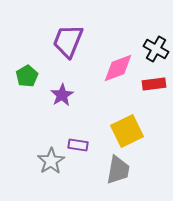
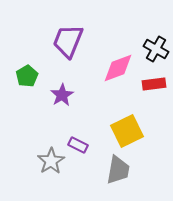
purple rectangle: rotated 18 degrees clockwise
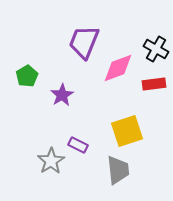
purple trapezoid: moved 16 px right, 1 px down
yellow square: rotated 8 degrees clockwise
gray trapezoid: rotated 16 degrees counterclockwise
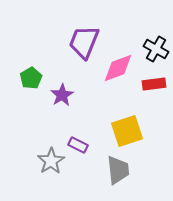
green pentagon: moved 4 px right, 2 px down
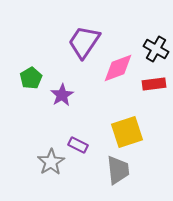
purple trapezoid: rotated 12 degrees clockwise
yellow square: moved 1 px down
gray star: moved 1 px down
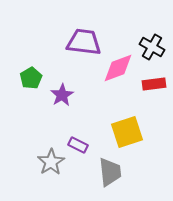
purple trapezoid: rotated 63 degrees clockwise
black cross: moved 4 px left, 2 px up
gray trapezoid: moved 8 px left, 2 px down
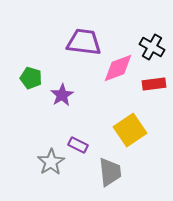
green pentagon: rotated 25 degrees counterclockwise
yellow square: moved 3 px right, 2 px up; rotated 16 degrees counterclockwise
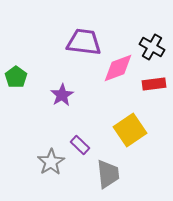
green pentagon: moved 15 px left, 1 px up; rotated 20 degrees clockwise
purple rectangle: moved 2 px right; rotated 18 degrees clockwise
gray trapezoid: moved 2 px left, 2 px down
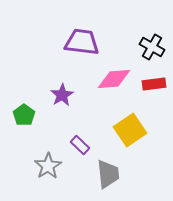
purple trapezoid: moved 2 px left
pink diamond: moved 4 px left, 11 px down; rotated 16 degrees clockwise
green pentagon: moved 8 px right, 38 px down
gray star: moved 3 px left, 4 px down
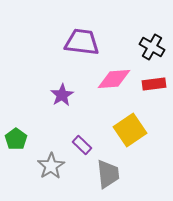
green pentagon: moved 8 px left, 24 px down
purple rectangle: moved 2 px right
gray star: moved 3 px right
